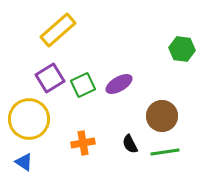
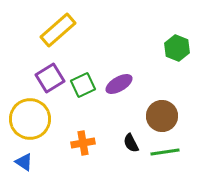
green hexagon: moved 5 px left, 1 px up; rotated 15 degrees clockwise
yellow circle: moved 1 px right
black semicircle: moved 1 px right, 1 px up
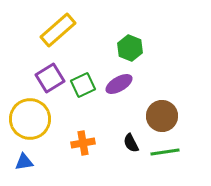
green hexagon: moved 47 px left
blue triangle: rotated 42 degrees counterclockwise
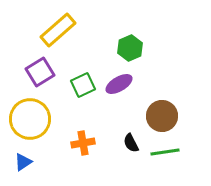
green hexagon: rotated 15 degrees clockwise
purple square: moved 10 px left, 6 px up
blue triangle: moved 1 px left; rotated 24 degrees counterclockwise
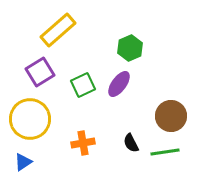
purple ellipse: rotated 24 degrees counterclockwise
brown circle: moved 9 px right
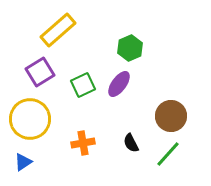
green line: moved 3 px right, 2 px down; rotated 40 degrees counterclockwise
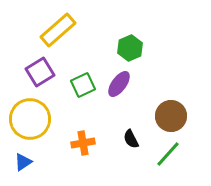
black semicircle: moved 4 px up
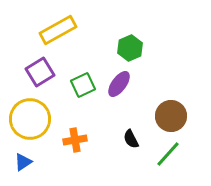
yellow rectangle: rotated 12 degrees clockwise
orange cross: moved 8 px left, 3 px up
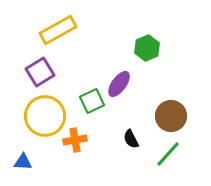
green hexagon: moved 17 px right
green square: moved 9 px right, 16 px down
yellow circle: moved 15 px right, 3 px up
blue triangle: rotated 36 degrees clockwise
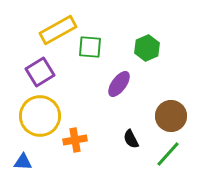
green square: moved 2 px left, 54 px up; rotated 30 degrees clockwise
yellow circle: moved 5 px left
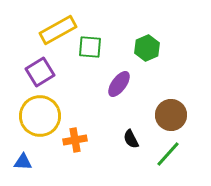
brown circle: moved 1 px up
